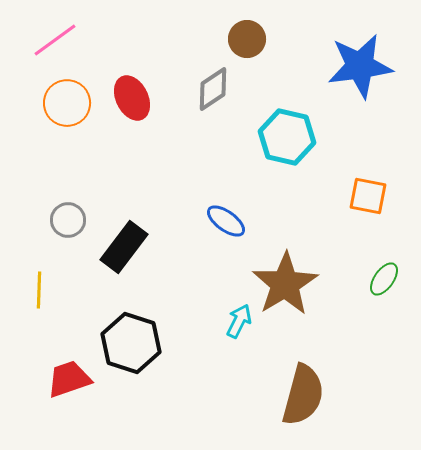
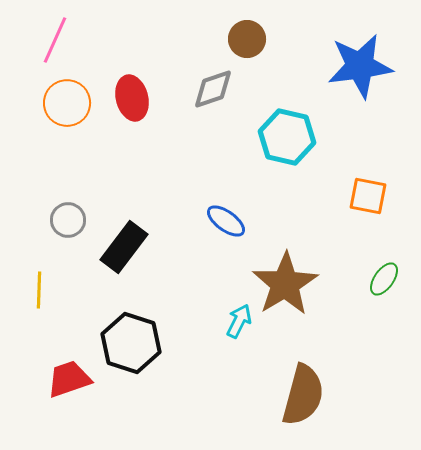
pink line: rotated 30 degrees counterclockwise
gray diamond: rotated 15 degrees clockwise
red ellipse: rotated 12 degrees clockwise
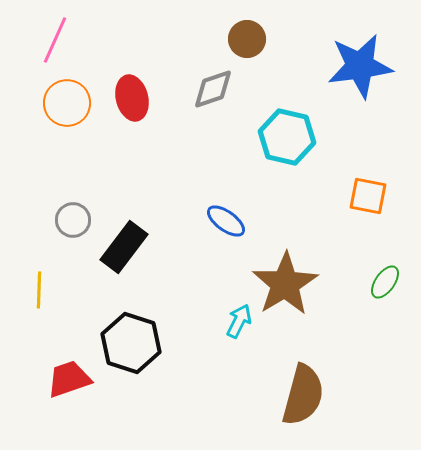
gray circle: moved 5 px right
green ellipse: moved 1 px right, 3 px down
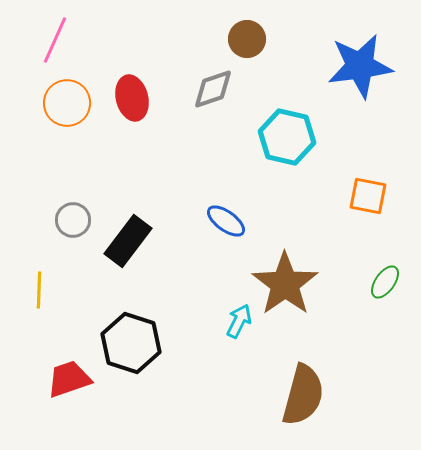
black rectangle: moved 4 px right, 6 px up
brown star: rotated 4 degrees counterclockwise
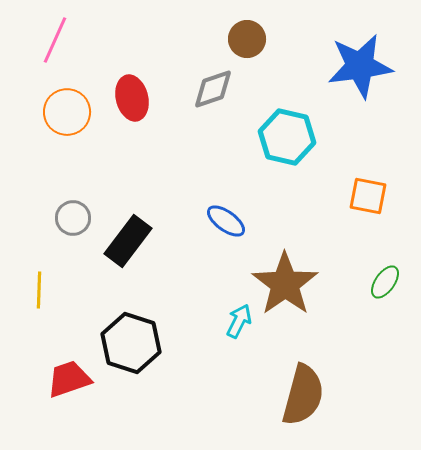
orange circle: moved 9 px down
gray circle: moved 2 px up
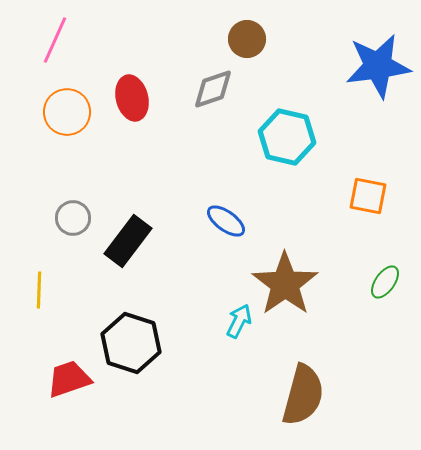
blue star: moved 18 px right
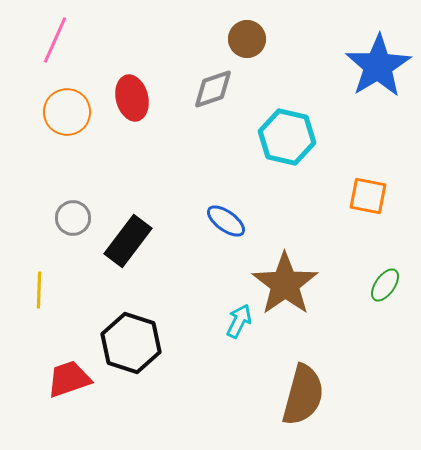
blue star: rotated 24 degrees counterclockwise
green ellipse: moved 3 px down
